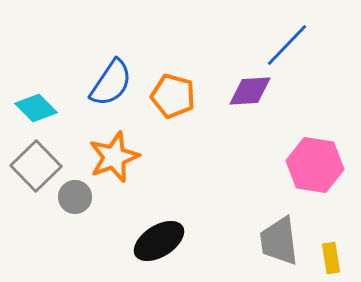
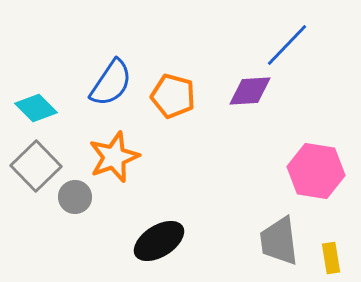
pink hexagon: moved 1 px right, 6 px down
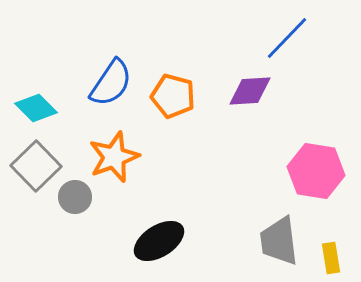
blue line: moved 7 px up
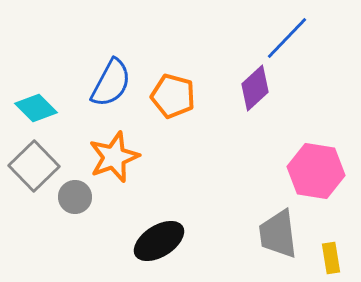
blue semicircle: rotated 6 degrees counterclockwise
purple diamond: moved 5 px right, 3 px up; rotated 39 degrees counterclockwise
gray square: moved 2 px left
gray trapezoid: moved 1 px left, 7 px up
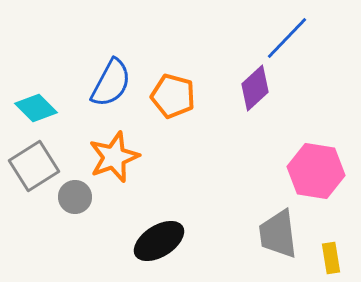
gray square: rotated 12 degrees clockwise
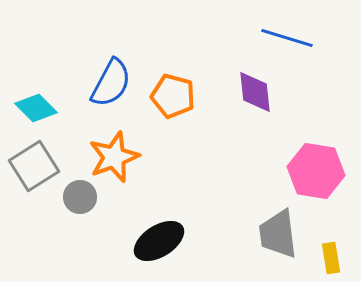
blue line: rotated 63 degrees clockwise
purple diamond: moved 4 px down; rotated 54 degrees counterclockwise
gray circle: moved 5 px right
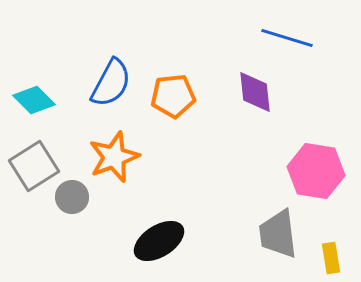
orange pentagon: rotated 21 degrees counterclockwise
cyan diamond: moved 2 px left, 8 px up
gray circle: moved 8 px left
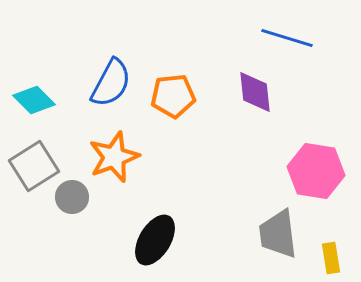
black ellipse: moved 4 px left, 1 px up; rotated 27 degrees counterclockwise
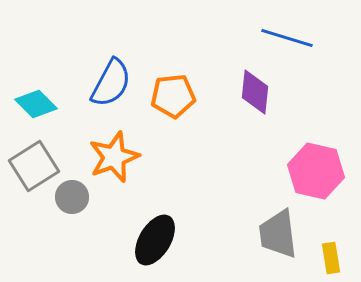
purple diamond: rotated 12 degrees clockwise
cyan diamond: moved 2 px right, 4 px down
pink hexagon: rotated 4 degrees clockwise
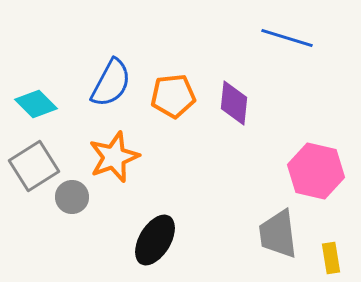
purple diamond: moved 21 px left, 11 px down
